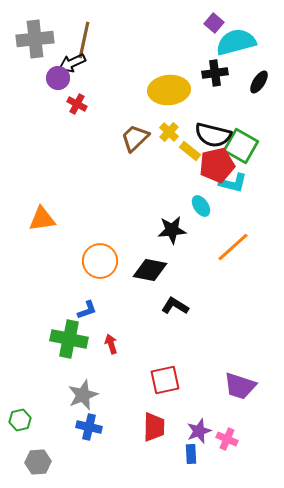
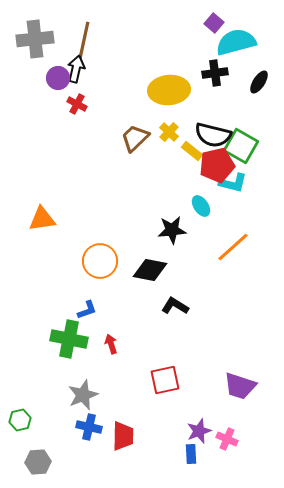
black arrow: moved 4 px right, 6 px down; rotated 128 degrees clockwise
yellow rectangle: moved 2 px right
red trapezoid: moved 31 px left, 9 px down
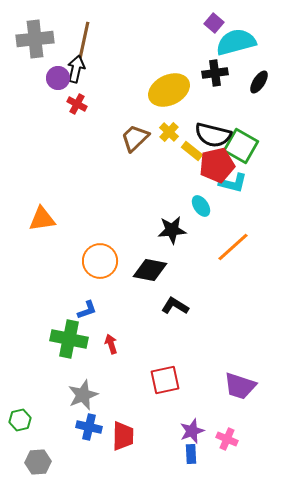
yellow ellipse: rotated 21 degrees counterclockwise
purple star: moved 7 px left
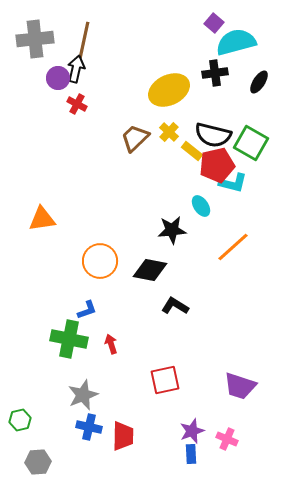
green square: moved 10 px right, 3 px up
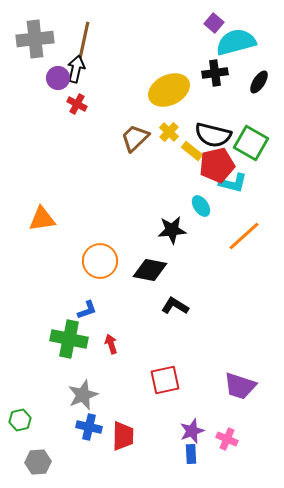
orange line: moved 11 px right, 11 px up
